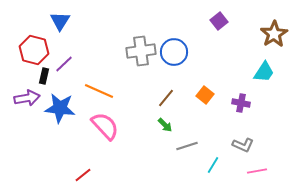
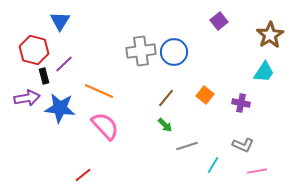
brown star: moved 4 px left, 1 px down
black rectangle: rotated 28 degrees counterclockwise
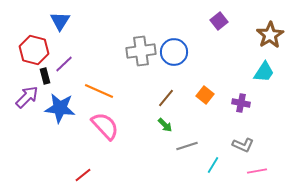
black rectangle: moved 1 px right
purple arrow: moved 1 px up; rotated 35 degrees counterclockwise
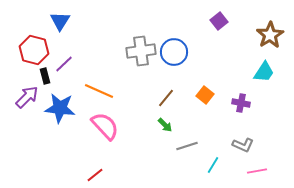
red line: moved 12 px right
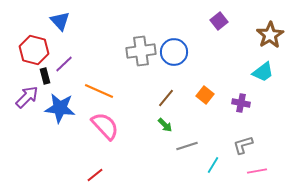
blue triangle: rotated 15 degrees counterclockwise
cyan trapezoid: moved 1 px left; rotated 20 degrees clockwise
gray L-shape: rotated 140 degrees clockwise
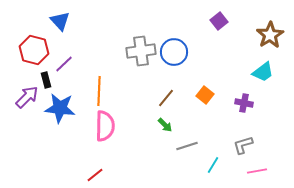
black rectangle: moved 1 px right, 4 px down
orange line: rotated 68 degrees clockwise
purple cross: moved 3 px right
pink semicircle: rotated 44 degrees clockwise
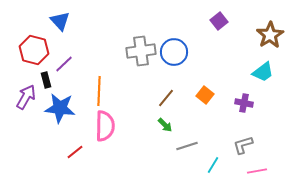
purple arrow: moved 1 px left; rotated 15 degrees counterclockwise
red line: moved 20 px left, 23 px up
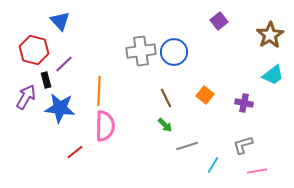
cyan trapezoid: moved 10 px right, 3 px down
brown line: rotated 66 degrees counterclockwise
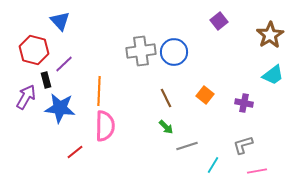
green arrow: moved 1 px right, 2 px down
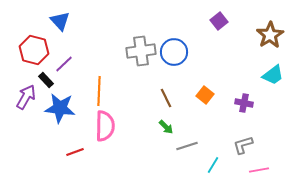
black rectangle: rotated 28 degrees counterclockwise
red line: rotated 18 degrees clockwise
pink line: moved 2 px right, 1 px up
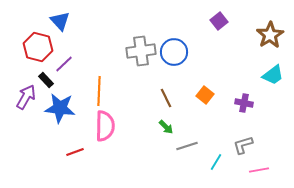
red hexagon: moved 4 px right, 3 px up
cyan line: moved 3 px right, 3 px up
